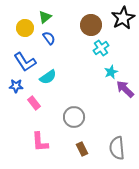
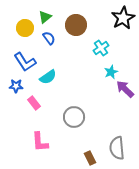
brown circle: moved 15 px left
brown rectangle: moved 8 px right, 9 px down
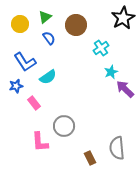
yellow circle: moved 5 px left, 4 px up
blue star: rotated 16 degrees counterclockwise
gray circle: moved 10 px left, 9 px down
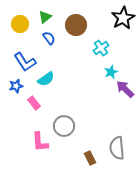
cyan semicircle: moved 2 px left, 2 px down
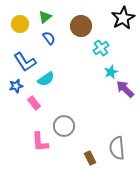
brown circle: moved 5 px right, 1 px down
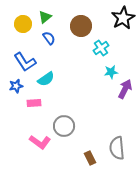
yellow circle: moved 3 px right
cyan star: rotated 16 degrees clockwise
purple arrow: rotated 72 degrees clockwise
pink rectangle: rotated 56 degrees counterclockwise
pink L-shape: rotated 50 degrees counterclockwise
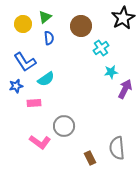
blue semicircle: rotated 32 degrees clockwise
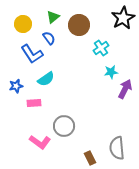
green triangle: moved 8 px right
brown circle: moved 2 px left, 1 px up
blue semicircle: rotated 32 degrees counterclockwise
blue L-shape: moved 7 px right, 8 px up
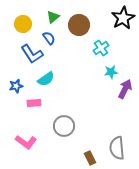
pink L-shape: moved 14 px left
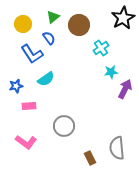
pink rectangle: moved 5 px left, 3 px down
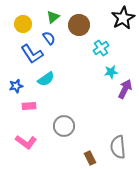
gray semicircle: moved 1 px right, 1 px up
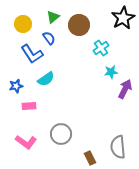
gray circle: moved 3 px left, 8 px down
